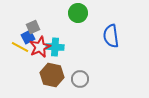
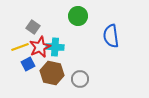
green circle: moved 3 px down
gray square: rotated 32 degrees counterclockwise
blue square: moved 27 px down
yellow line: rotated 48 degrees counterclockwise
brown hexagon: moved 2 px up
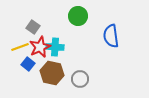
blue square: rotated 24 degrees counterclockwise
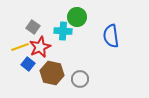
green circle: moved 1 px left, 1 px down
cyan cross: moved 8 px right, 16 px up
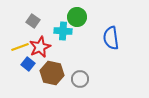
gray square: moved 6 px up
blue semicircle: moved 2 px down
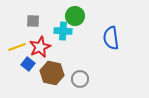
green circle: moved 2 px left, 1 px up
gray square: rotated 32 degrees counterclockwise
yellow line: moved 3 px left
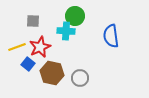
cyan cross: moved 3 px right
blue semicircle: moved 2 px up
gray circle: moved 1 px up
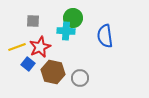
green circle: moved 2 px left, 2 px down
blue semicircle: moved 6 px left
brown hexagon: moved 1 px right, 1 px up
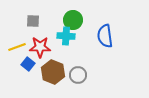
green circle: moved 2 px down
cyan cross: moved 5 px down
red star: rotated 25 degrees clockwise
brown hexagon: rotated 10 degrees clockwise
gray circle: moved 2 px left, 3 px up
